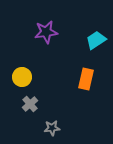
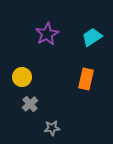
purple star: moved 1 px right, 2 px down; rotated 20 degrees counterclockwise
cyan trapezoid: moved 4 px left, 3 px up
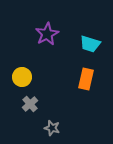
cyan trapezoid: moved 2 px left, 7 px down; rotated 130 degrees counterclockwise
gray star: rotated 21 degrees clockwise
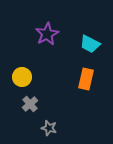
cyan trapezoid: rotated 10 degrees clockwise
gray star: moved 3 px left
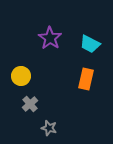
purple star: moved 3 px right, 4 px down; rotated 10 degrees counterclockwise
yellow circle: moved 1 px left, 1 px up
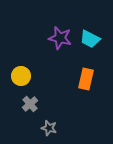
purple star: moved 10 px right; rotated 20 degrees counterclockwise
cyan trapezoid: moved 5 px up
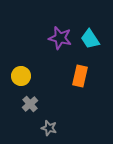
cyan trapezoid: rotated 30 degrees clockwise
orange rectangle: moved 6 px left, 3 px up
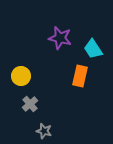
cyan trapezoid: moved 3 px right, 10 px down
gray star: moved 5 px left, 3 px down
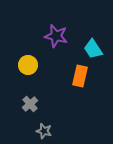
purple star: moved 4 px left, 2 px up
yellow circle: moved 7 px right, 11 px up
